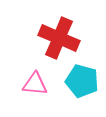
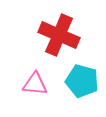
red cross: moved 3 px up
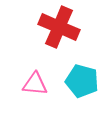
red cross: moved 8 px up
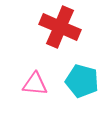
red cross: moved 1 px right
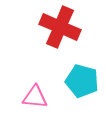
pink triangle: moved 13 px down
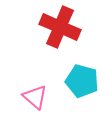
pink triangle: rotated 36 degrees clockwise
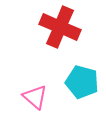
cyan pentagon: moved 1 px down
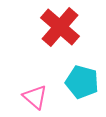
red cross: rotated 18 degrees clockwise
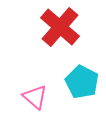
cyan pentagon: rotated 12 degrees clockwise
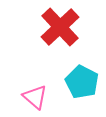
red cross: rotated 6 degrees clockwise
